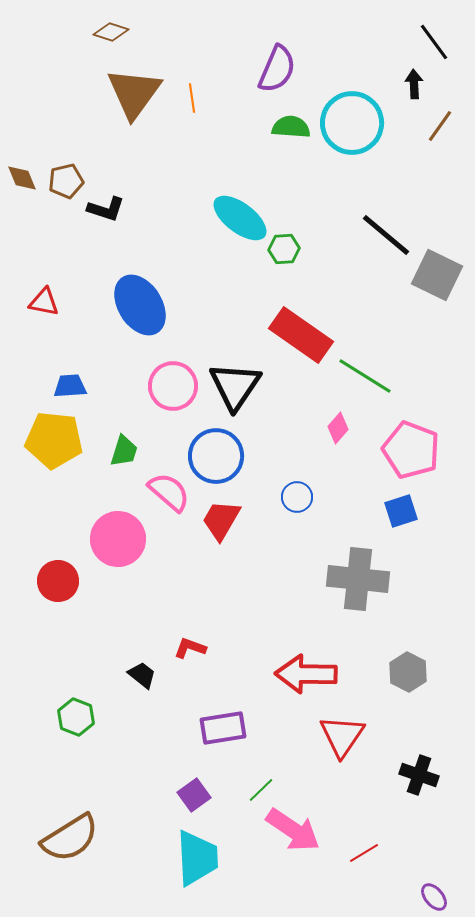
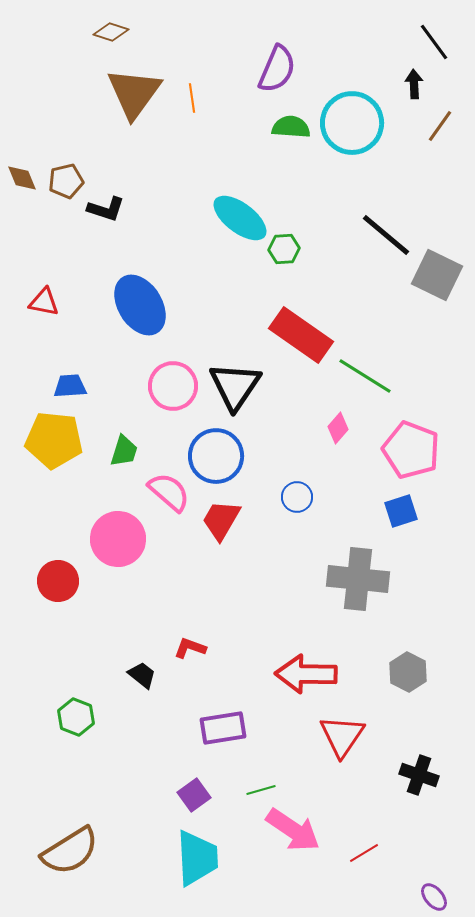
green line at (261, 790): rotated 28 degrees clockwise
brown semicircle at (70, 838): moved 13 px down
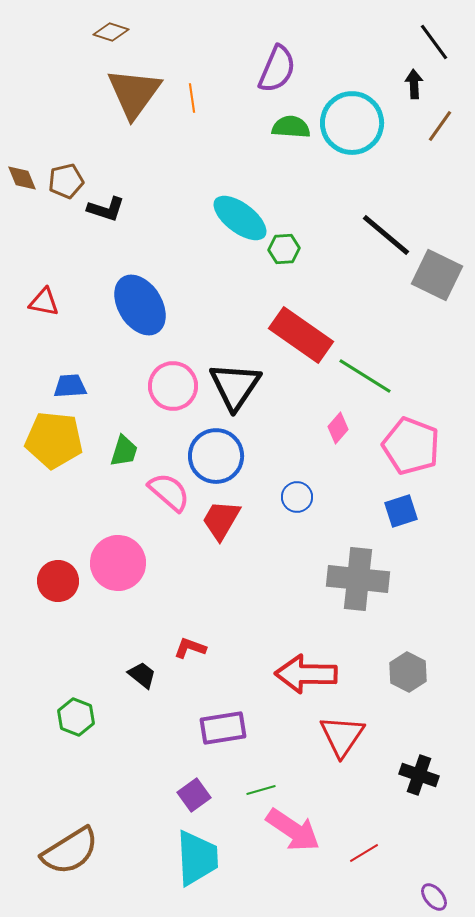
pink pentagon at (411, 450): moved 4 px up
pink circle at (118, 539): moved 24 px down
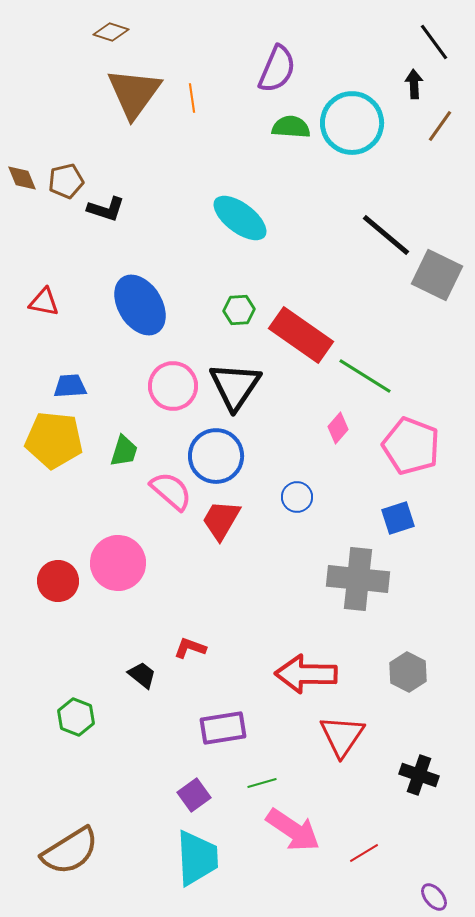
green hexagon at (284, 249): moved 45 px left, 61 px down
pink semicircle at (169, 492): moved 2 px right, 1 px up
blue square at (401, 511): moved 3 px left, 7 px down
green line at (261, 790): moved 1 px right, 7 px up
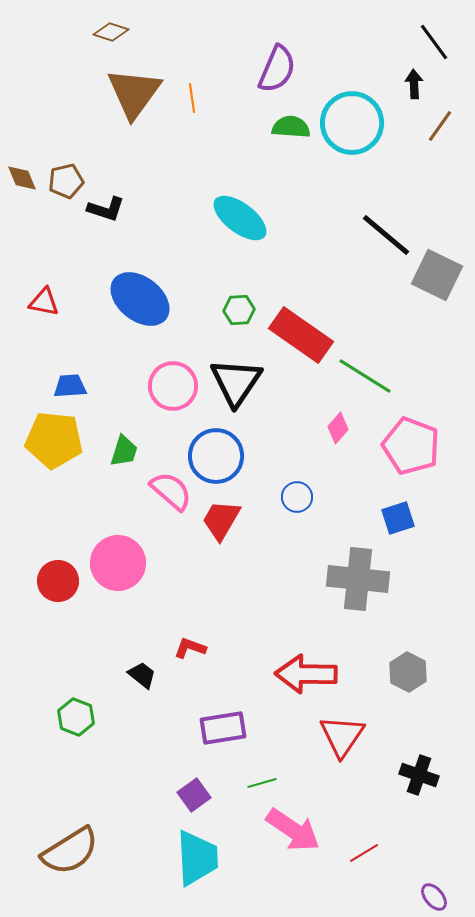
blue ellipse at (140, 305): moved 6 px up; rotated 20 degrees counterclockwise
black triangle at (235, 386): moved 1 px right, 4 px up
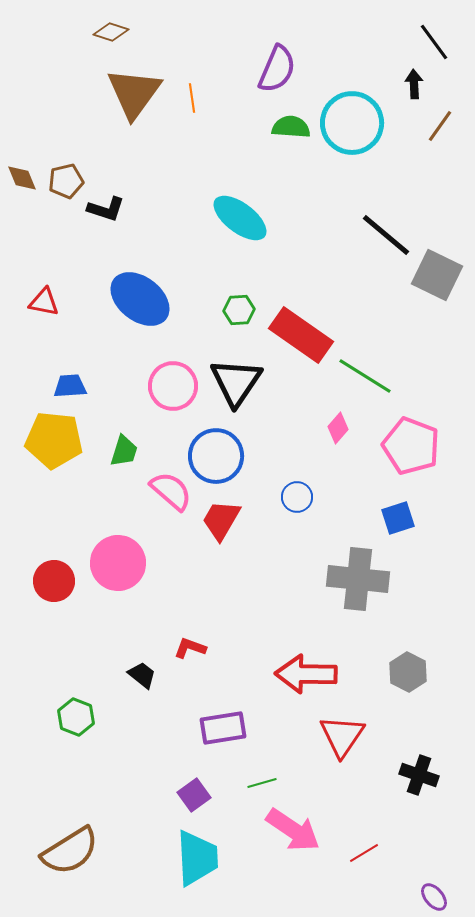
red circle at (58, 581): moved 4 px left
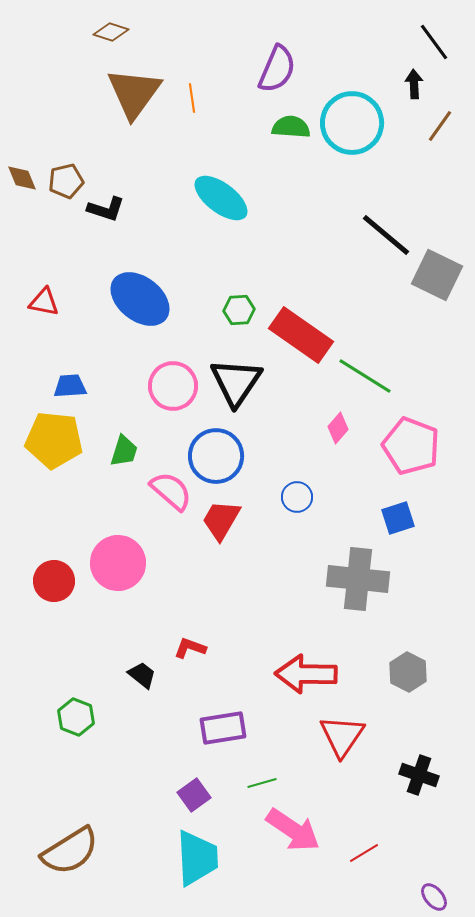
cyan ellipse at (240, 218): moved 19 px left, 20 px up
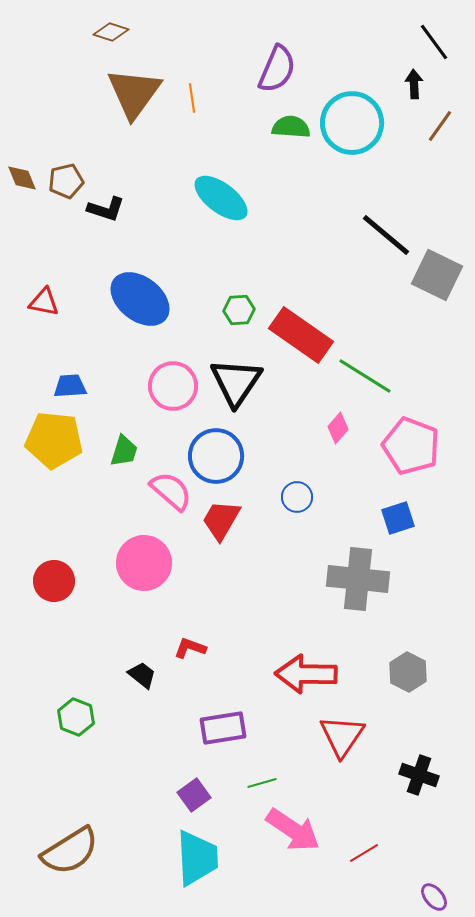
pink circle at (118, 563): moved 26 px right
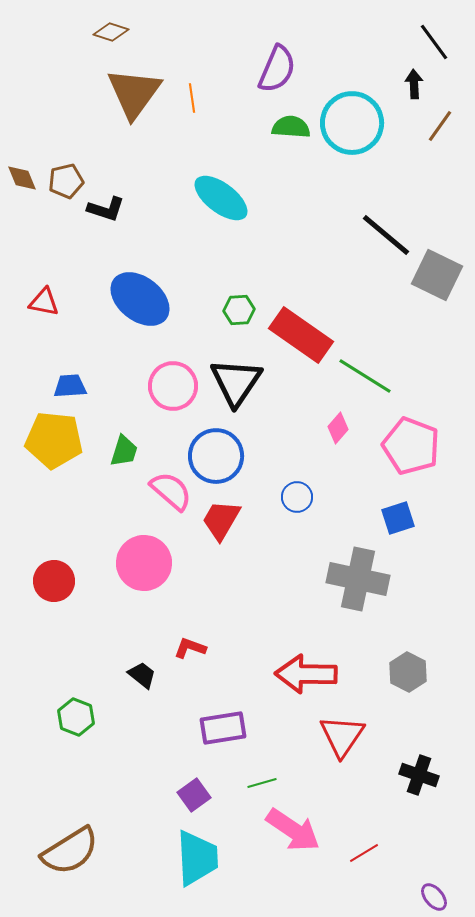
gray cross at (358, 579): rotated 6 degrees clockwise
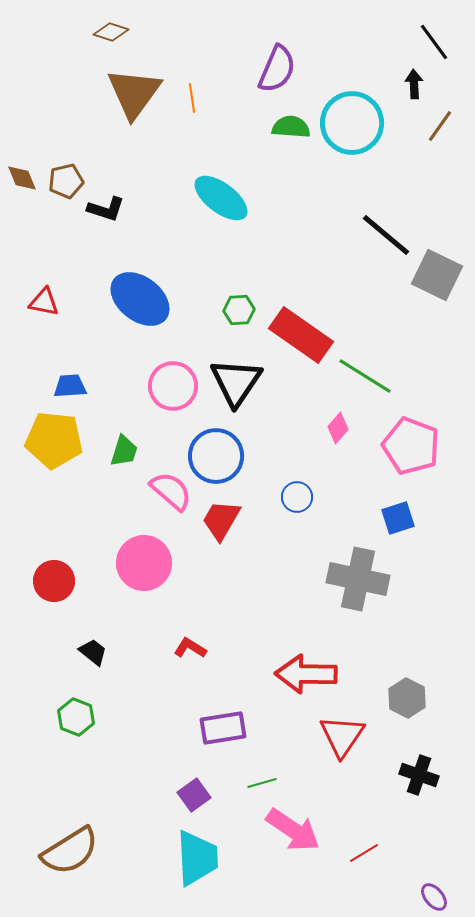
red L-shape at (190, 648): rotated 12 degrees clockwise
gray hexagon at (408, 672): moved 1 px left, 26 px down
black trapezoid at (142, 675): moved 49 px left, 23 px up
